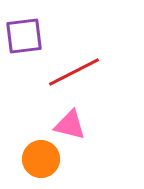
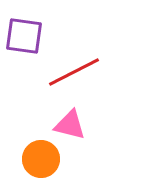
purple square: rotated 15 degrees clockwise
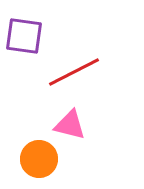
orange circle: moved 2 px left
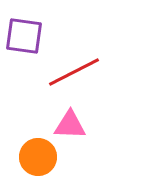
pink triangle: rotated 12 degrees counterclockwise
orange circle: moved 1 px left, 2 px up
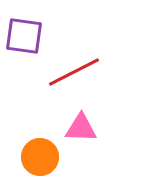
pink triangle: moved 11 px right, 3 px down
orange circle: moved 2 px right
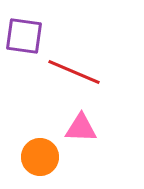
red line: rotated 50 degrees clockwise
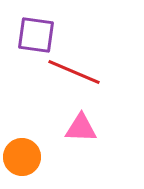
purple square: moved 12 px right, 1 px up
orange circle: moved 18 px left
